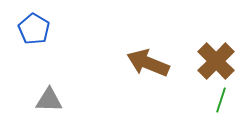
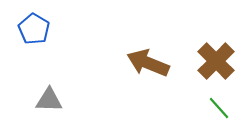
green line: moved 2 px left, 8 px down; rotated 60 degrees counterclockwise
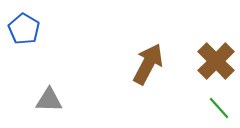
blue pentagon: moved 10 px left
brown arrow: moved 1 px down; rotated 96 degrees clockwise
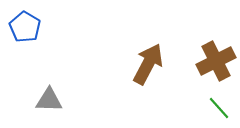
blue pentagon: moved 1 px right, 2 px up
brown cross: rotated 18 degrees clockwise
